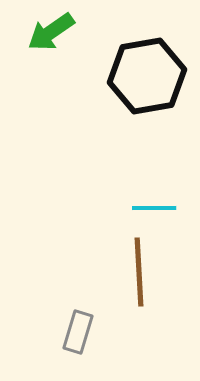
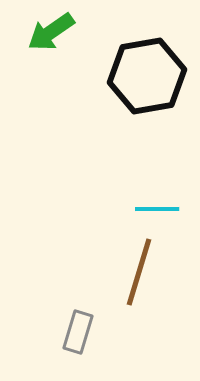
cyan line: moved 3 px right, 1 px down
brown line: rotated 20 degrees clockwise
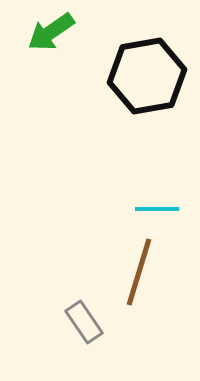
gray rectangle: moved 6 px right, 10 px up; rotated 51 degrees counterclockwise
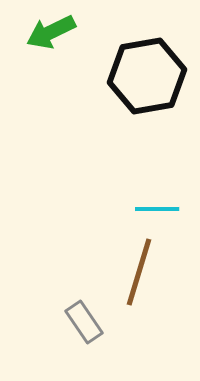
green arrow: rotated 9 degrees clockwise
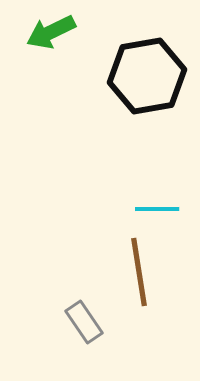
brown line: rotated 26 degrees counterclockwise
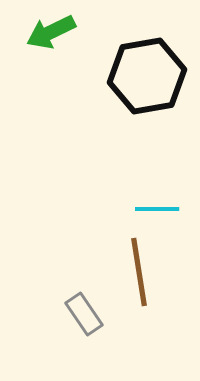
gray rectangle: moved 8 px up
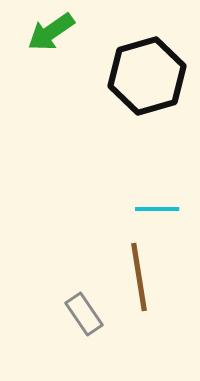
green arrow: rotated 9 degrees counterclockwise
black hexagon: rotated 6 degrees counterclockwise
brown line: moved 5 px down
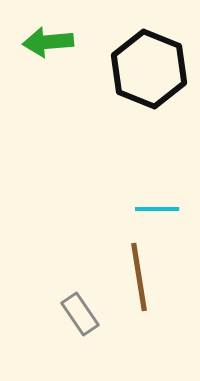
green arrow: moved 3 px left, 10 px down; rotated 30 degrees clockwise
black hexagon: moved 2 px right, 7 px up; rotated 22 degrees counterclockwise
gray rectangle: moved 4 px left
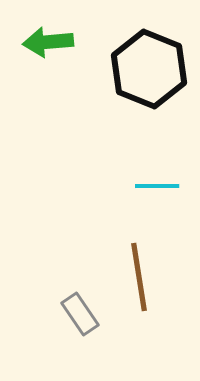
cyan line: moved 23 px up
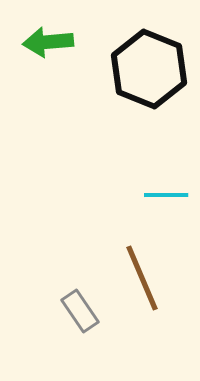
cyan line: moved 9 px right, 9 px down
brown line: moved 3 px right, 1 px down; rotated 14 degrees counterclockwise
gray rectangle: moved 3 px up
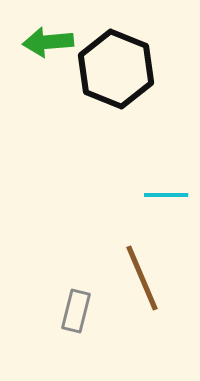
black hexagon: moved 33 px left
gray rectangle: moved 4 px left; rotated 48 degrees clockwise
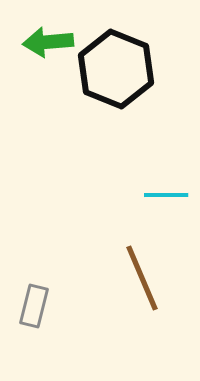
gray rectangle: moved 42 px left, 5 px up
